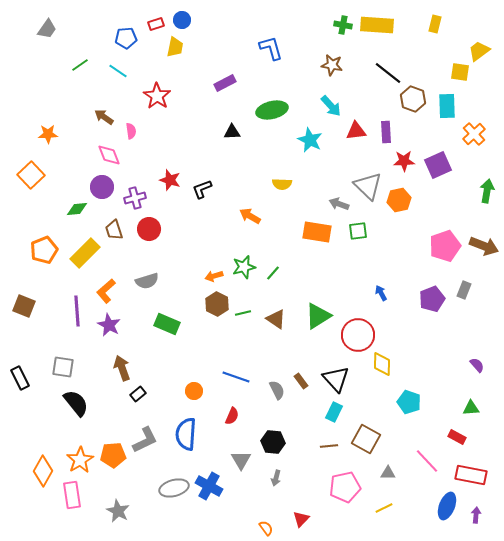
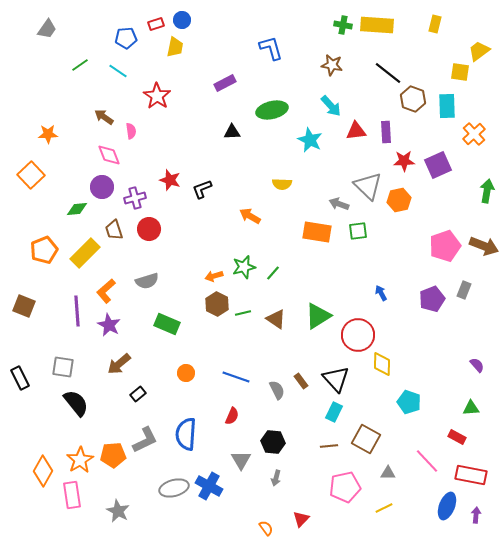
brown arrow at (122, 368): moved 3 px left, 4 px up; rotated 110 degrees counterclockwise
orange circle at (194, 391): moved 8 px left, 18 px up
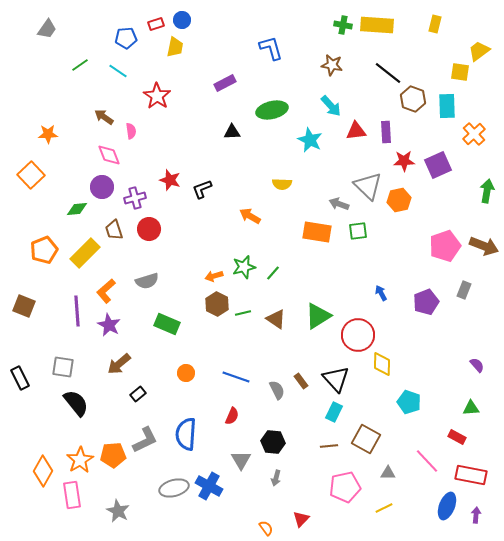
purple pentagon at (432, 299): moved 6 px left, 3 px down
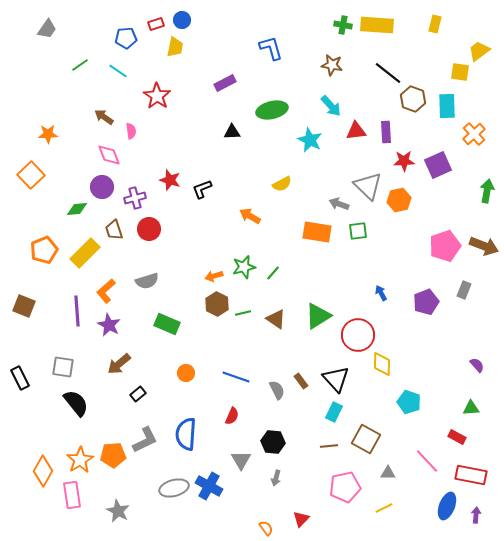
yellow semicircle at (282, 184): rotated 30 degrees counterclockwise
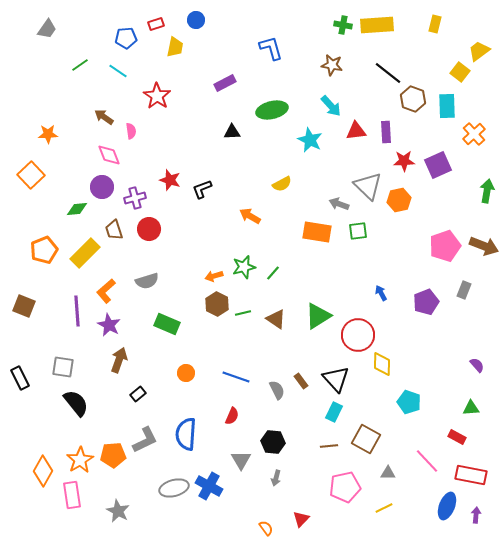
blue circle at (182, 20): moved 14 px right
yellow rectangle at (377, 25): rotated 8 degrees counterclockwise
yellow square at (460, 72): rotated 30 degrees clockwise
brown arrow at (119, 364): moved 4 px up; rotated 150 degrees clockwise
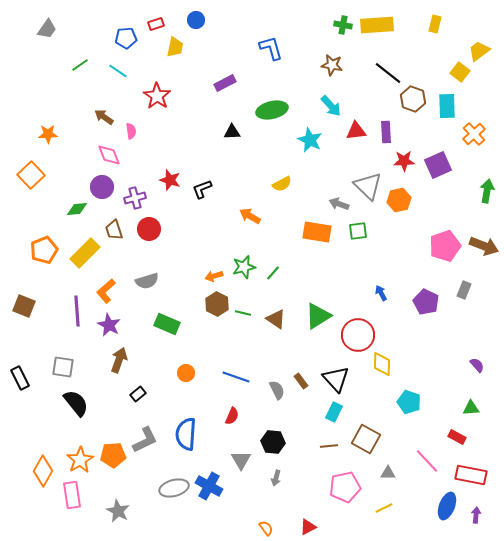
purple pentagon at (426, 302): rotated 25 degrees counterclockwise
green line at (243, 313): rotated 28 degrees clockwise
red triangle at (301, 519): moved 7 px right, 8 px down; rotated 18 degrees clockwise
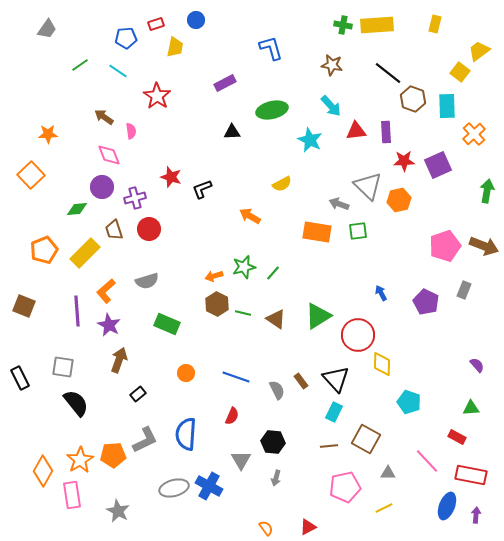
red star at (170, 180): moved 1 px right, 3 px up
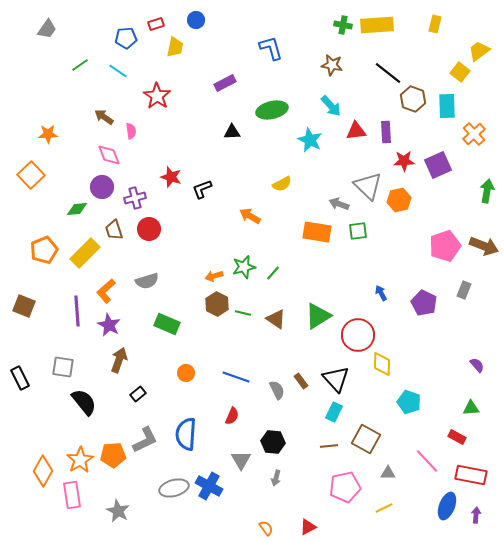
purple pentagon at (426, 302): moved 2 px left, 1 px down
black semicircle at (76, 403): moved 8 px right, 1 px up
